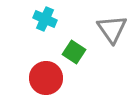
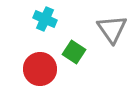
red circle: moved 6 px left, 9 px up
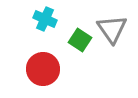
green square: moved 6 px right, 12 px up
red circle: moved 3 px right
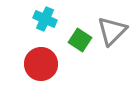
gray triangle: moved 2 px down; rotated 20 degrees clockwise
red circle: moved 2 px left, 5 px up
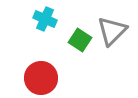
red circle: moved 14 px down
